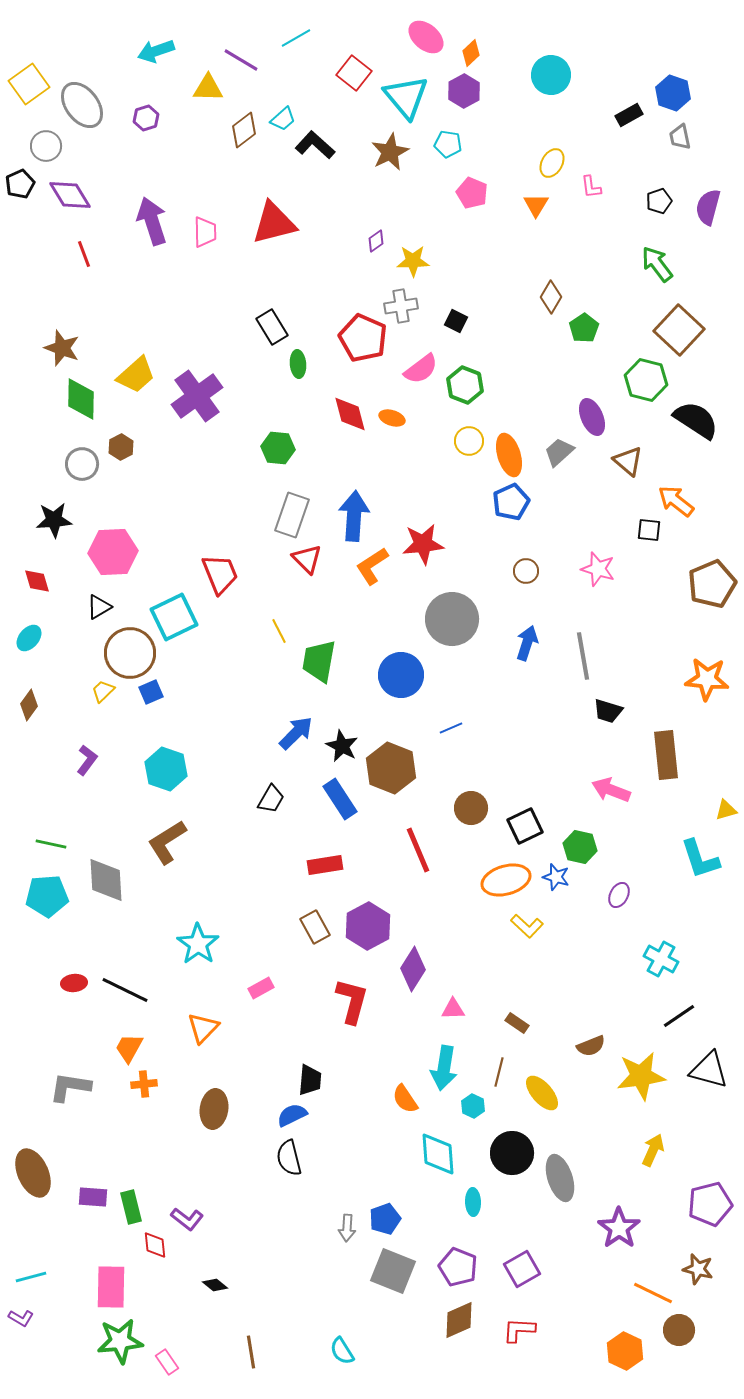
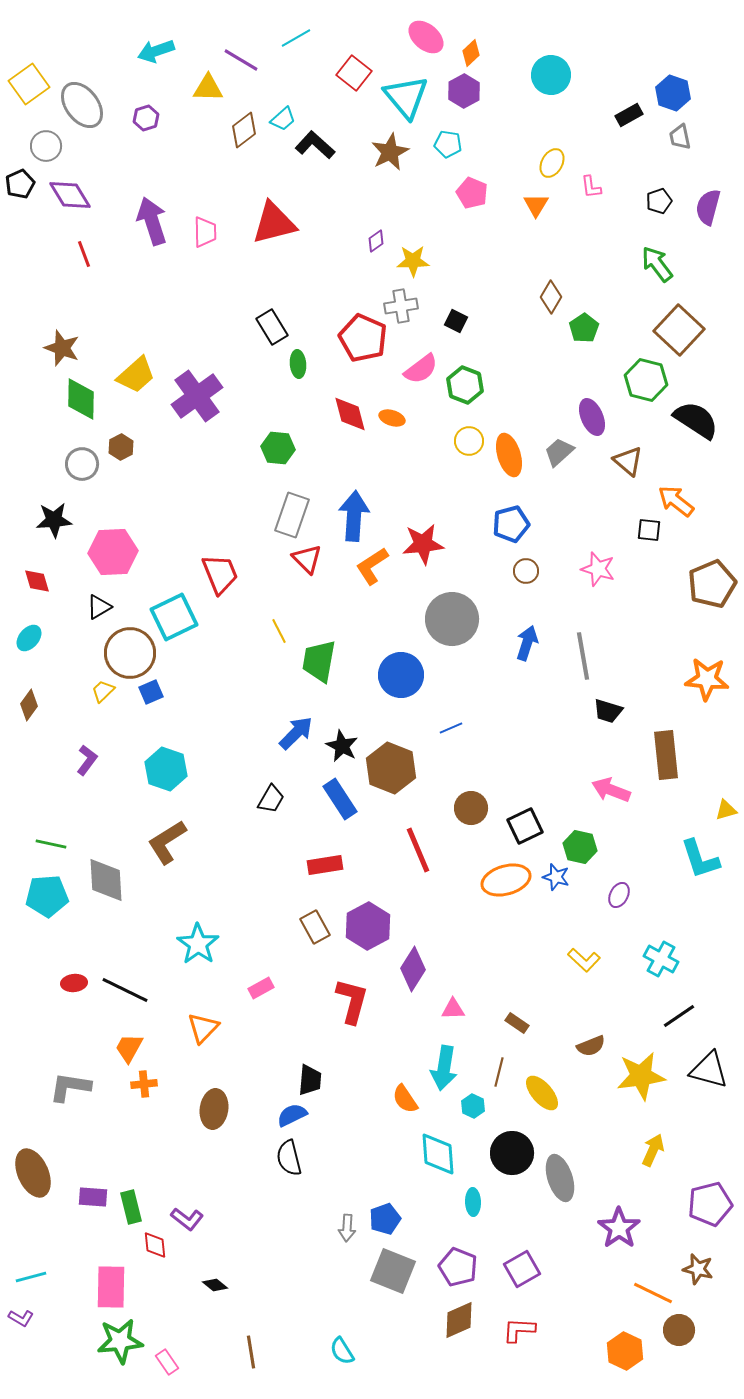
blue pentagon at (511, 502): moved 22 px down; rotated 9 degrees clockwise
yellow L-shape at (527, 926): moved 57 px right, 34 px down
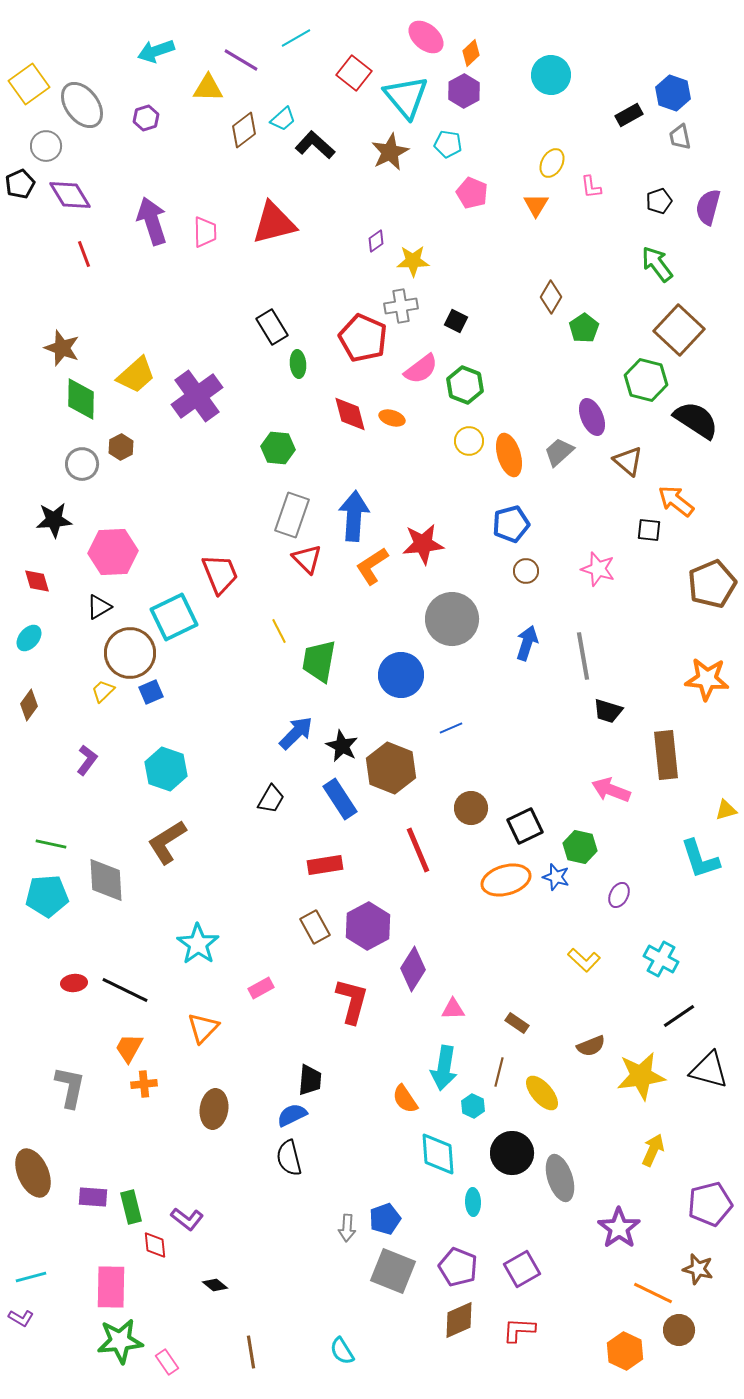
gray L-shape at (70, 1087): rotated 93 degrees clockwise
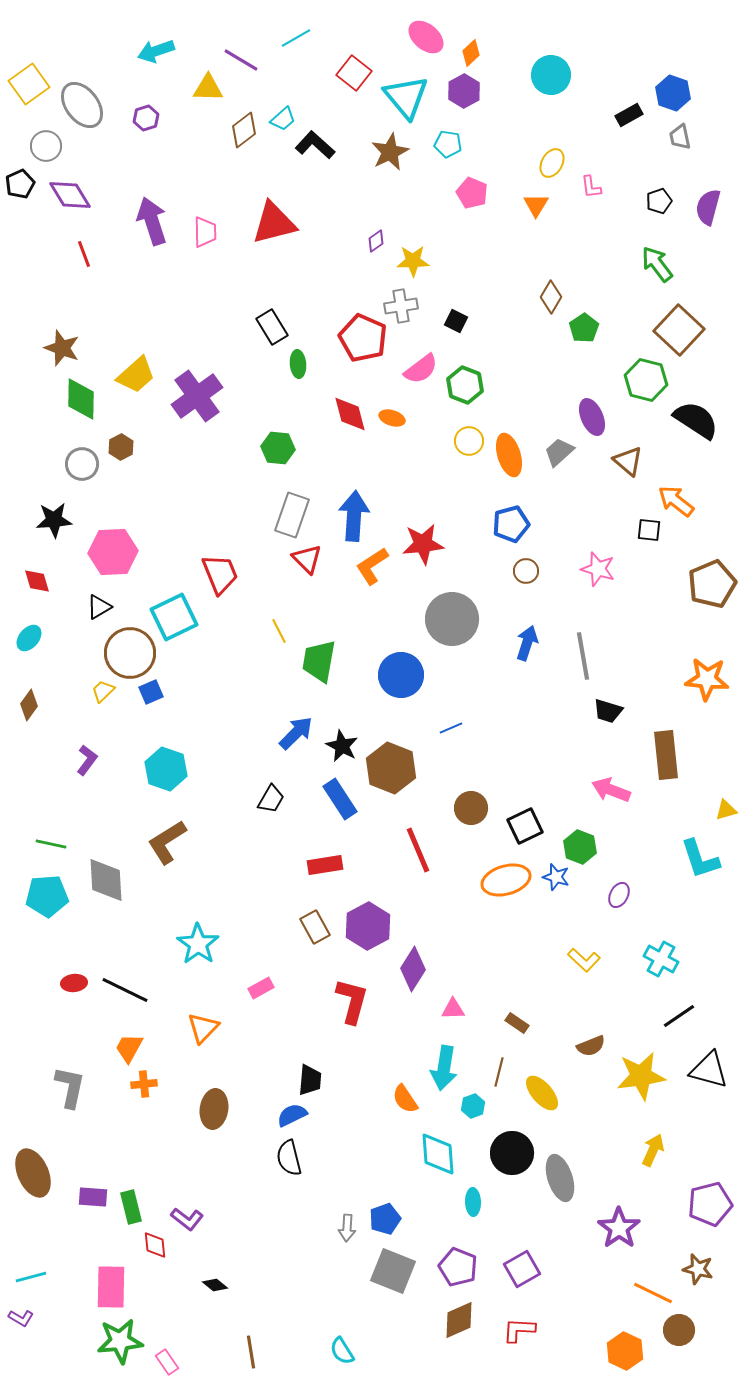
green hexagon at (580, 847): rotated 8 degrees clockwise
cyan hexagon at (473, 1106): rotated 15 degrees clockwise
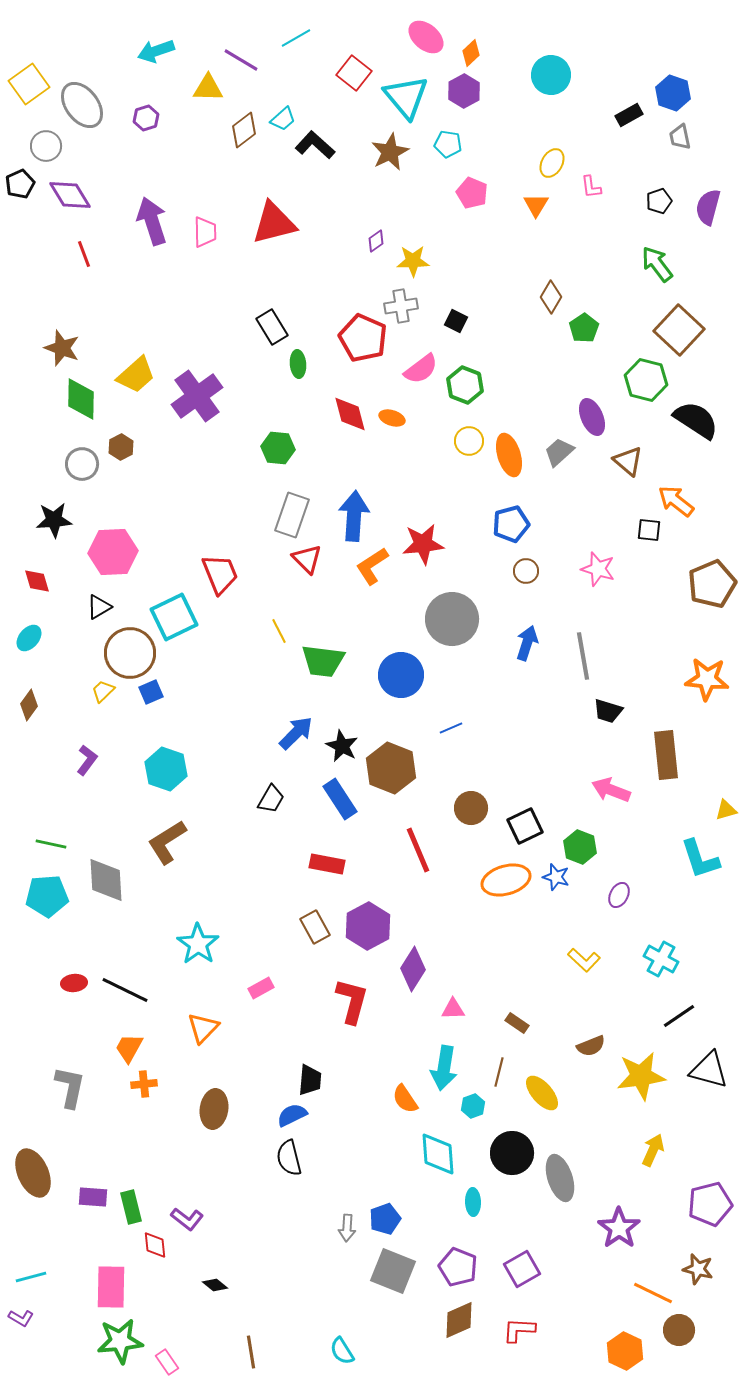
green trapezoid at (319, 661): moved 4 px right; rotated 93 degrees counterclockwise
red rectangle at (325, 865): moved 2 px right, 1 px up; rotated 20 degrees clockwise
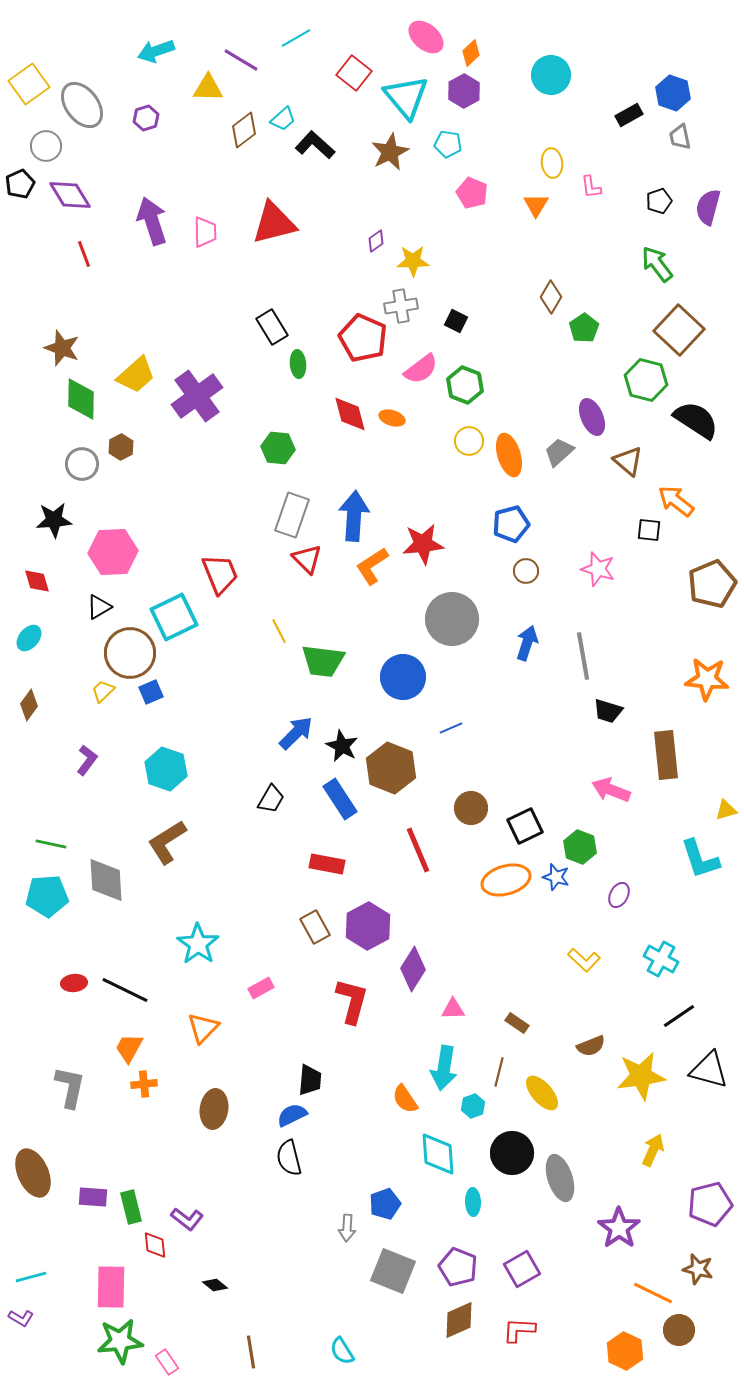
yellow ellipse at (552, 163): rotated 36 degrees counterclockwise
blue circle at (401, 675): moved 2 px right, 2 px down
blue pentagon at (385, 1219): moved 15 px up
